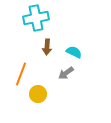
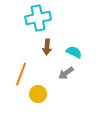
cyan cross: moved 2 px right
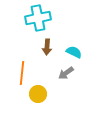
orange line: moved 1 px right, 1 px up; rotated 15 degrees counterclockwise
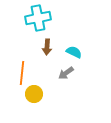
yellow circle: moved 4 px left
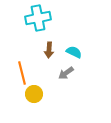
brown arrow: moved 2 px right, 3 px down
orange line: rotated 20 degrees counterclockwise
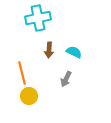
gray arrow: moved 6 px down; rotated 28 degrees counterclockwise
yellow circle: moved 5 px left, 2 px down
